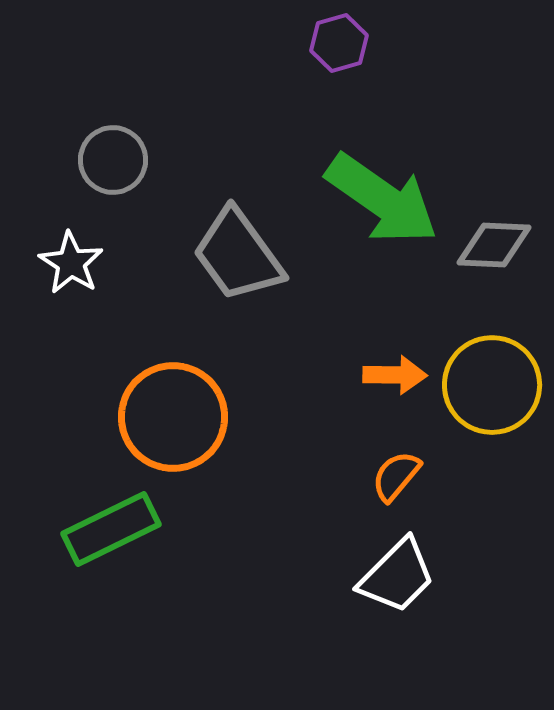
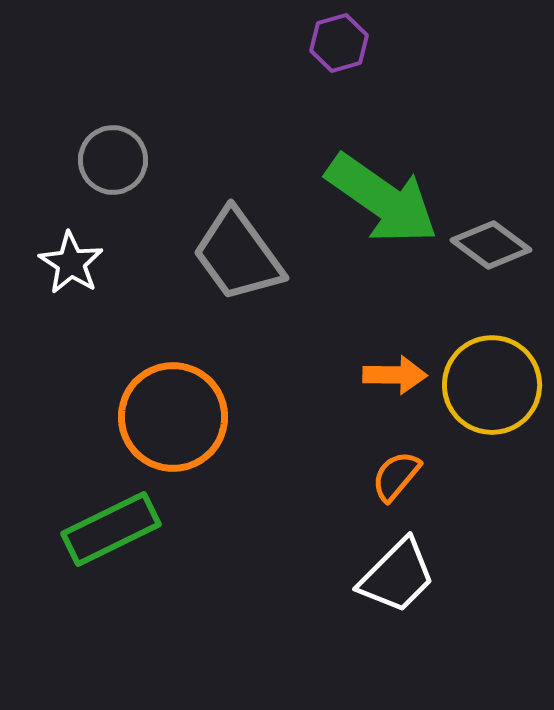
gray diamond: moved 3 px left; rotated 34 degrees clockwise
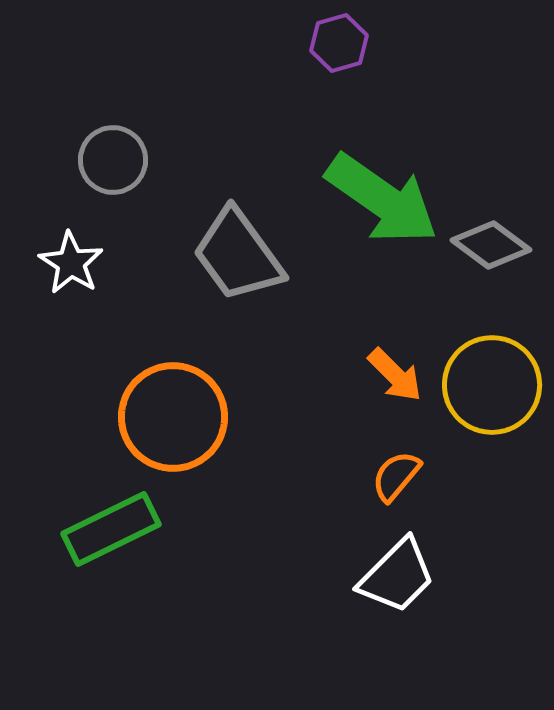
orange arrow: rotated 44 degrees clockwise
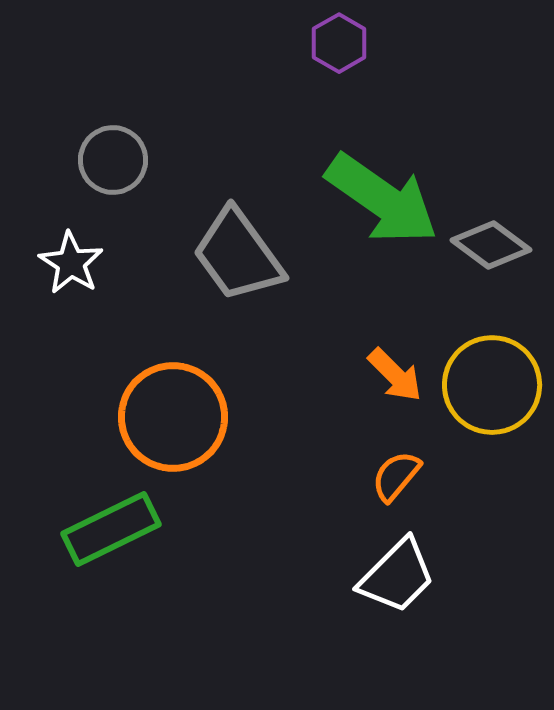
purple hexagon: rotated 14 degrees counterclockwise
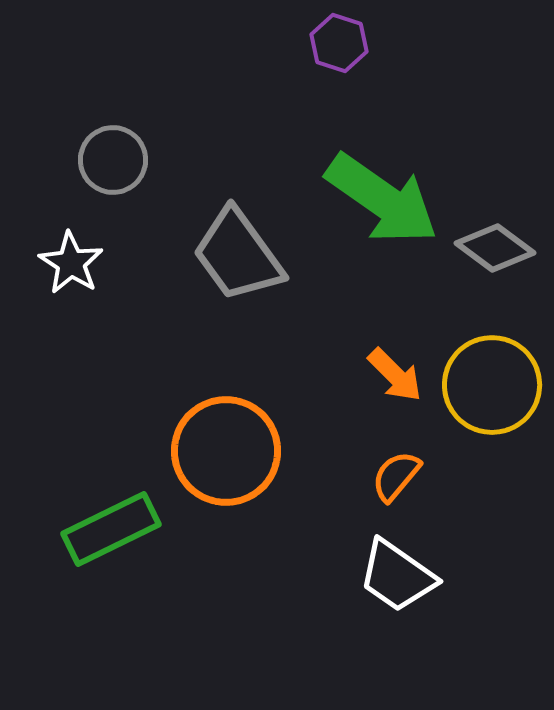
purple hexagon: rotated 12 degrees counterclockwise
gray diamond: moved 4 px right, 3 px down
orange circle: moved 53 px right, 34 px down
white trapezoid: rotated 80 degrees clockwise
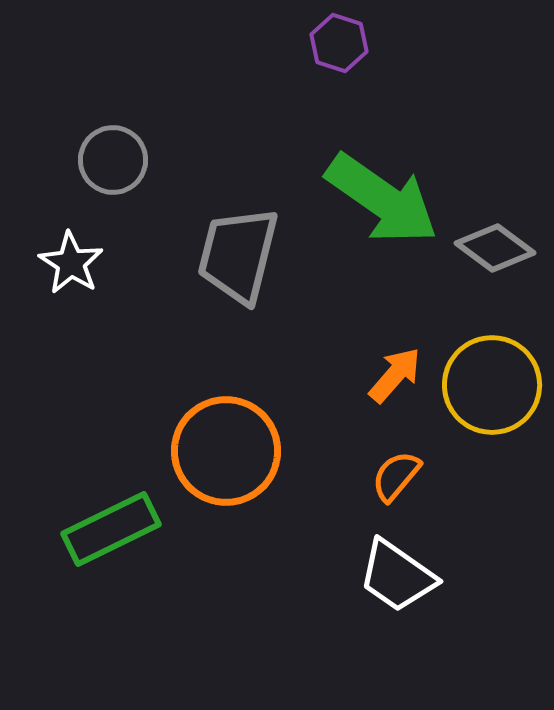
gray trapezoid: rotated 50 degrees clockwise
orange arrow: rotated 94 degrees counterclockwise
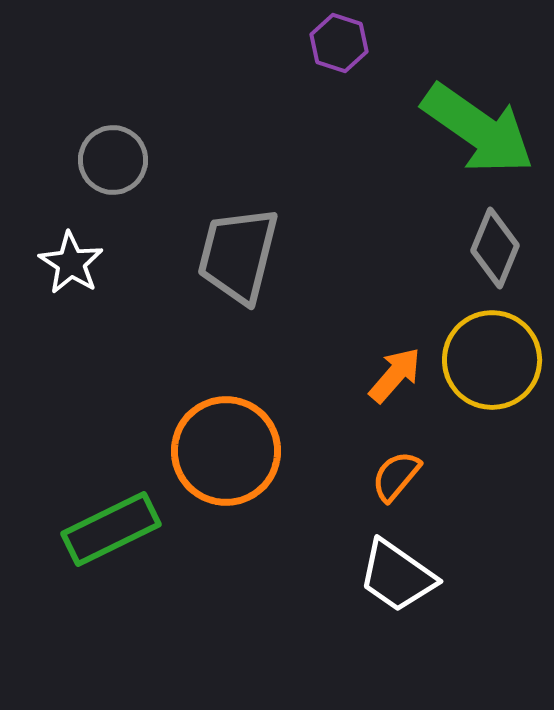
green arrow: moved 96 px right, 70 px up
gray diamond: rotated 76 degrees clockwise
yellow circle: moved 25 px up
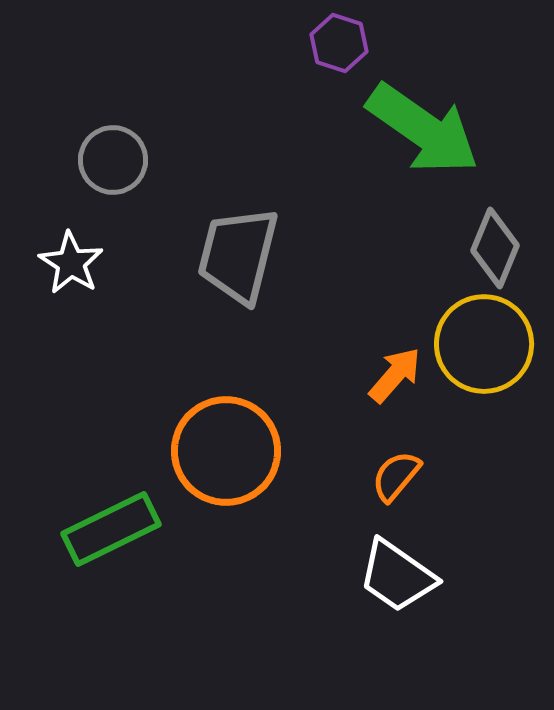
green arrow: moved 55 px left
yellow circle: moved 8 px left, 16 px up
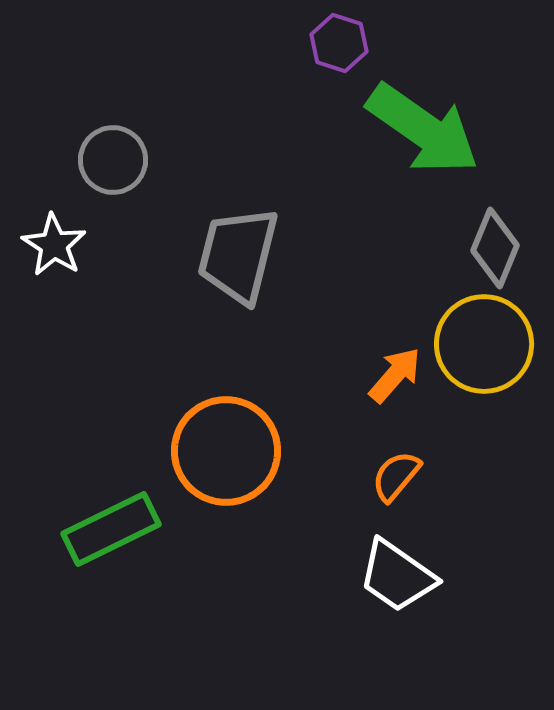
white star: moved 17 px left, 18 px up
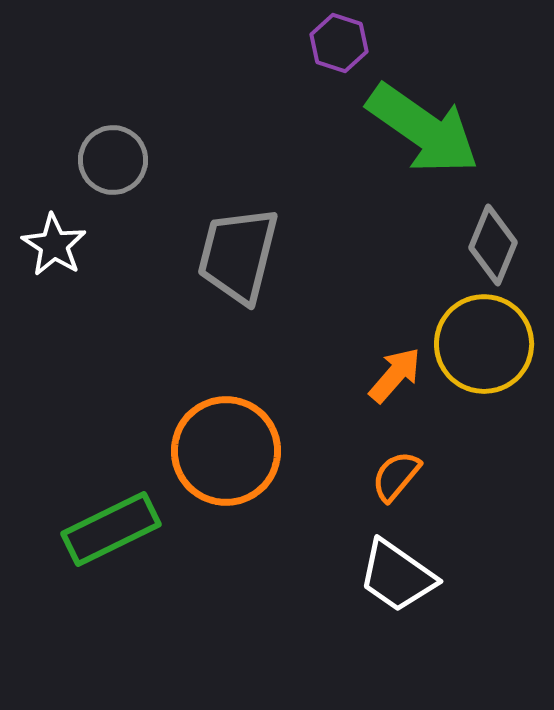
gray diamond: moved 2 px left, 3 px up
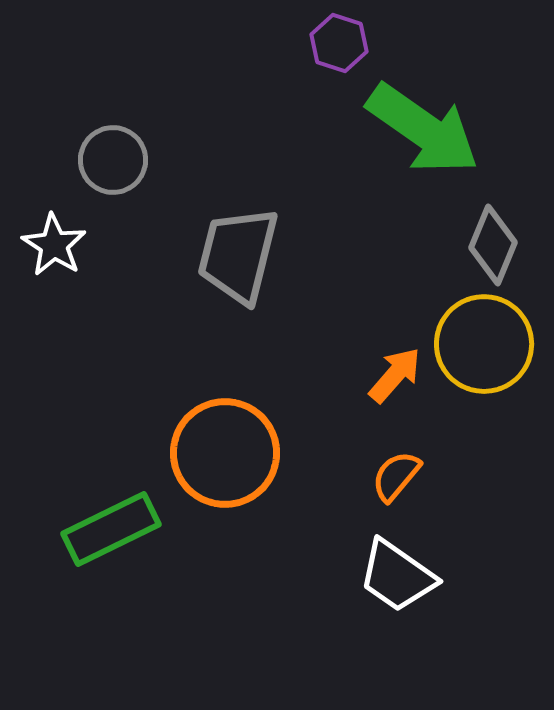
orange circle: moved 1 px left, 2 px down
